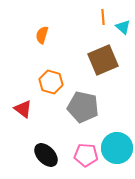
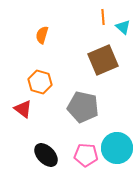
orange hexagon: moved 11 px left
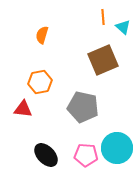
orange hexagon: rotated 25 degrees counterclockwise
red triangle: rotated 30 degrees counterclockwise
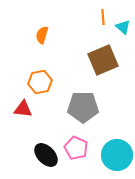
gray pentagon: rotated 12 degrees counterclockwise
cyan circle: moved 7 px down
pink pentagon: moved 10 px left, 7 px up; rotated 20 degrees clockwise
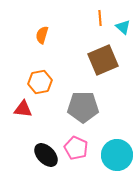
orange line: moved 3 px left, 1 px down
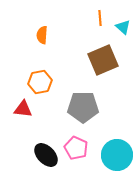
orange semicircle: rotated 12 degrees counterclockwise
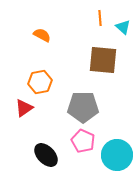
orange semicircle: rotated 114 degrees clockwise
brown square: rotated 28 degrees clockwise
red triangle: moved 1 px right, 1 px up; rotated 42 degrees counterclockwise
pink pentagon: moved 7 px right, 7 px up
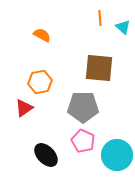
brown square: moved 4 px left, 8 px down
